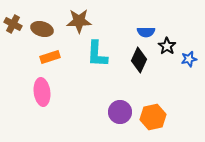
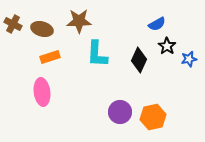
blue semicircle: moved 11 px right, 8 px up; rotated 30 degrees counterclockwise
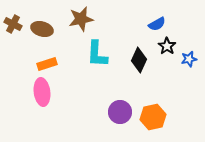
brown star: moved 2 px right, 2 px up; rotated 10 degrees counterclockwise
orange rectangle: moved 3 px left, 7 px down
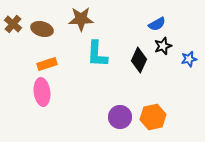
brown star: rotated 10 degrees clockwise
brown cross: rotated 12 degrees clockwise
black star: moved 4 px left; rotated 18 degrees clockwise
purple circle: moved 5 px down
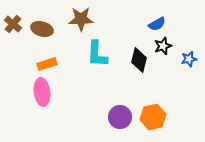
black diamond: rotated 10 degrees counterclockwise
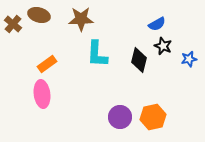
brown ellipse: moved 3 px left, 14 px up
black star: rotated 30 degrees counterclockwise
orange rectangle: rotated 18 degrees counterclockwise
pink ellipse: moved 2 px down
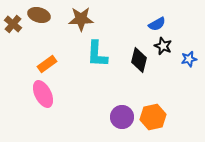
pink ellipse: moved 1 px right; rotated 20 degrees counterclockwise
purple circle: moved 2 px right
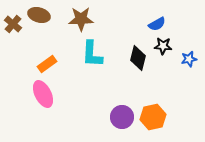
black star: rotated 18 degrees counterclockwise
cyan L-shape: moved 5 px left
black diamond: moved 1 px left, 2 px up
